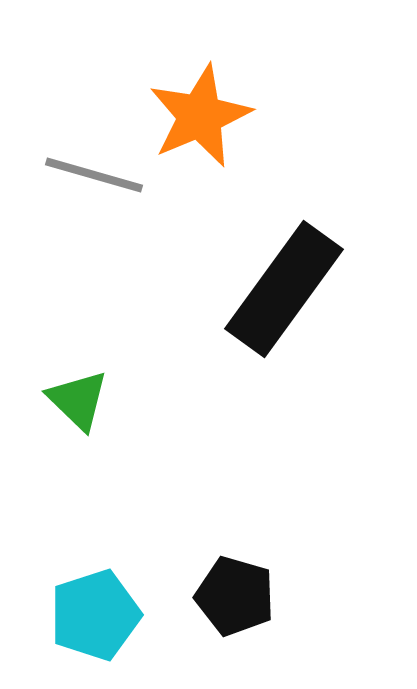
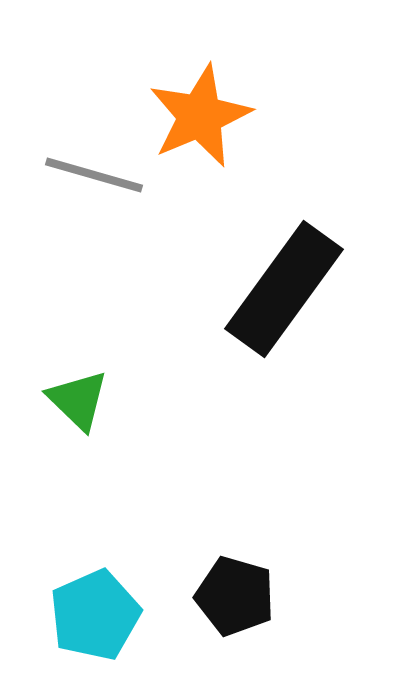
cyan pentagon: rotated 6 degrees counterclockwise
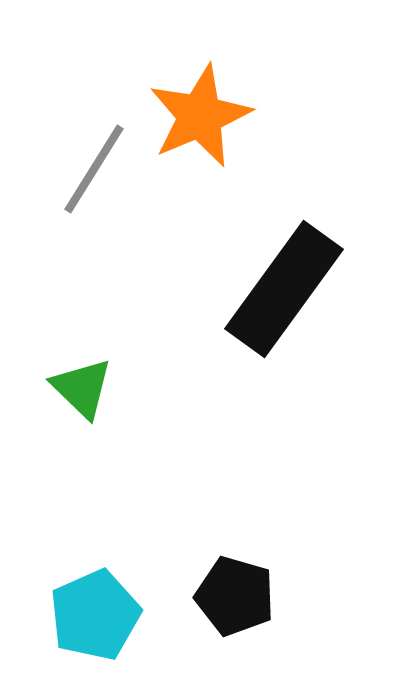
gray line: moved 6 px up; rotated 74 degrees counterclockwise
green triangle: moved 4 px right, 12 px up
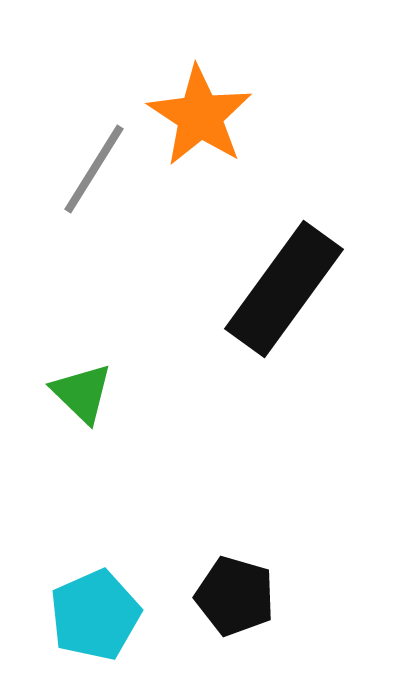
orange star: rotated 16 degrees counterclockwise
green triangle: moved 5 px down
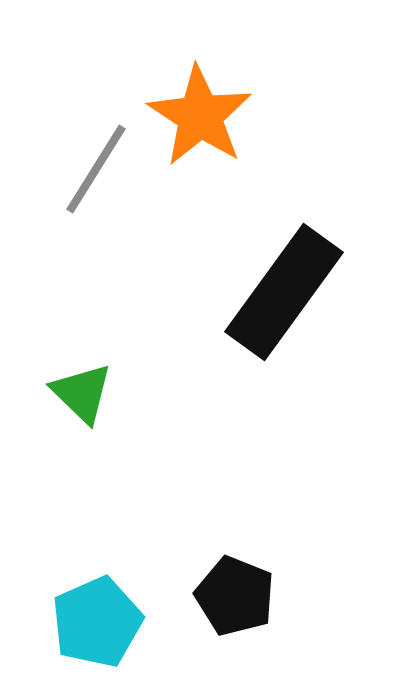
gray line: moved 2 px right
black rectangle: moved 3 px down
black pentagon: rotated 6 degrees clockwise
cyan pentagon: moved 2 px right, 7 px down
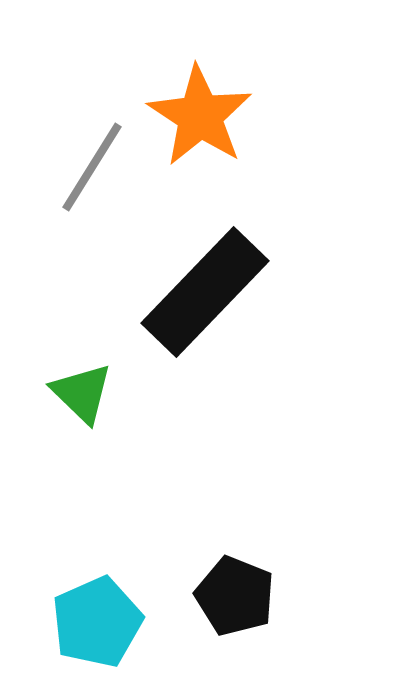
gray line: moved 4 px left, 2 px up
black rectangle: moved 79 px left; rotated 8 degrees clockwise
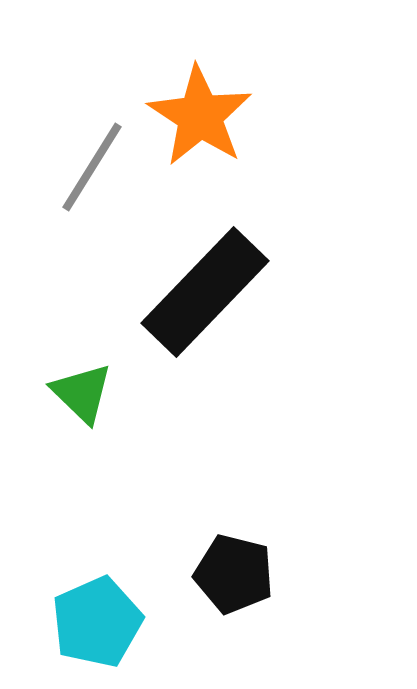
black pentagon: moved 1 px left, 22 px up; rotated 8 degrees counterclockwise
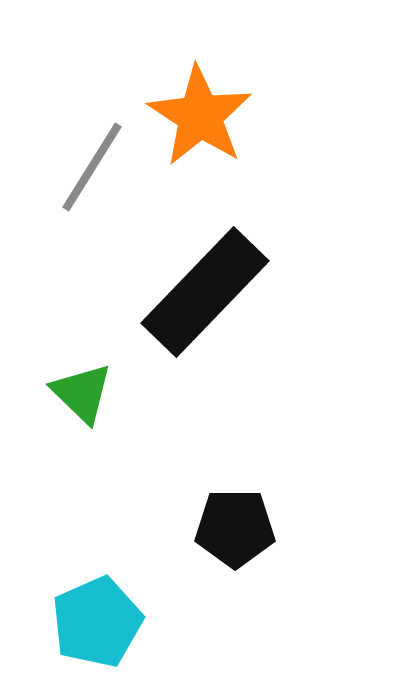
black pentagon: moved 1 px right, 46 px up; rotated 14 degrees counterclockwise
